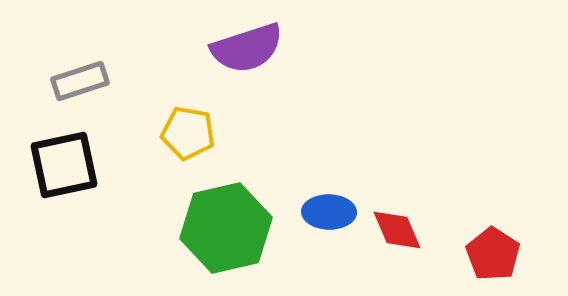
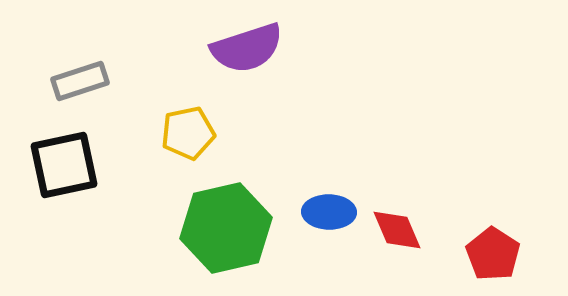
yellow pentagon: rotated 22 degrees counterclockwise
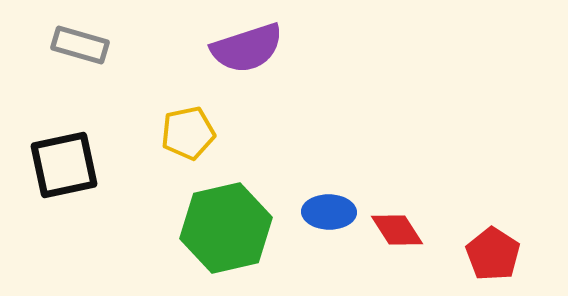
gray rectangle: moved 36 px up; rotated 34 degrees clockwise
red diamond: rotated 10 degrees counterclockwise
